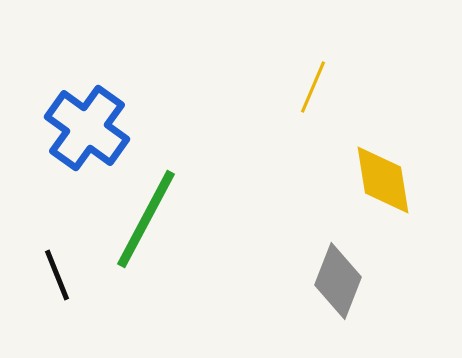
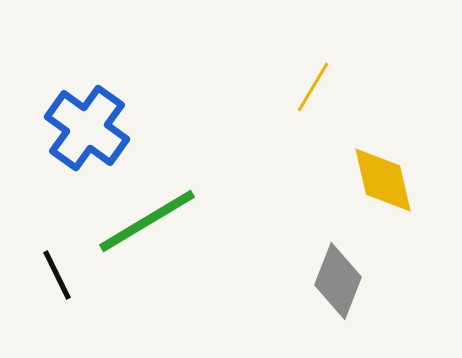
yellow line: rotated 8 degrees clockwise
yellow diamond: rotated 4 degrees counterclockwise
green line: moved 1 px right, 2 px down; rotated 31 degrees clockwise
black line: rotated 4 degrees counterclockwise
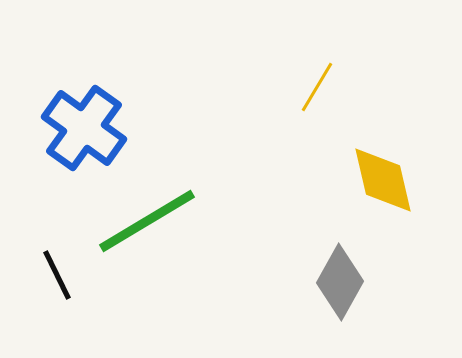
yellow line: moved 4 px right
blue cross: moved 3 px left
gray diamond: moved 2 px right, 1 px down; rotated 8 degrees clockwise
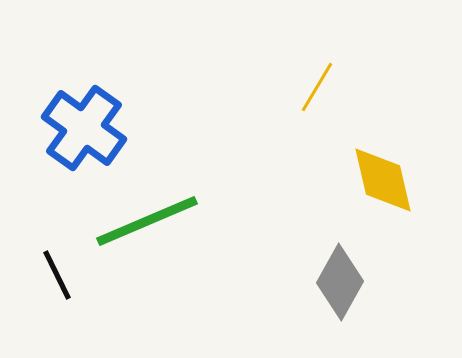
green line: rotated 8 degrees clockwise
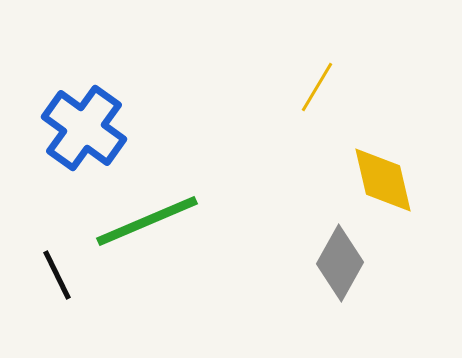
gray diamond: moved 19 px up
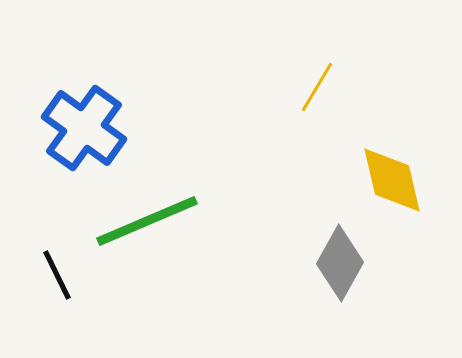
yellow diamond: moved 9 px right
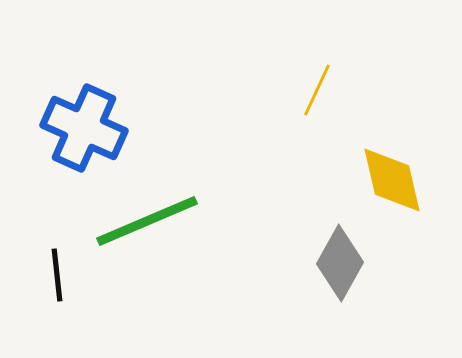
yellow line: moved 3 px down; rotated 6 degrees counterclockwise
blue cross: rotated 12 degrees counterclockwise
black line: rotated 20 degrees clockwise
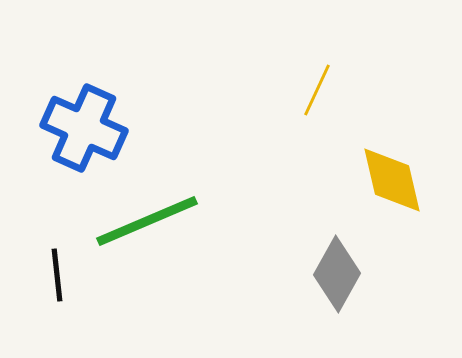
gray diamond: moved 3 px left, 11 px down
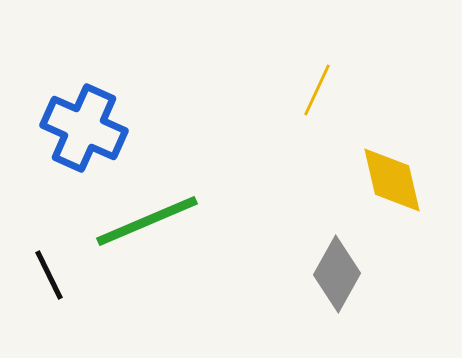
black line: moved 8 px left; rotated 20 degrees counterclockwise
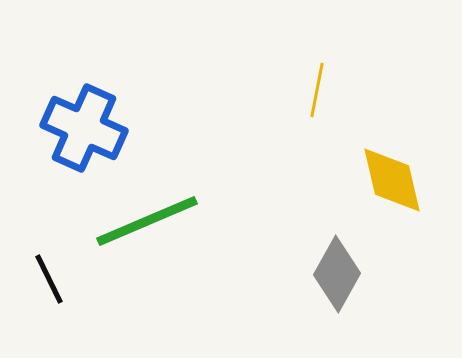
yellow line: rotated 14 degrees counterclockwise
black line: moved 4 px down
